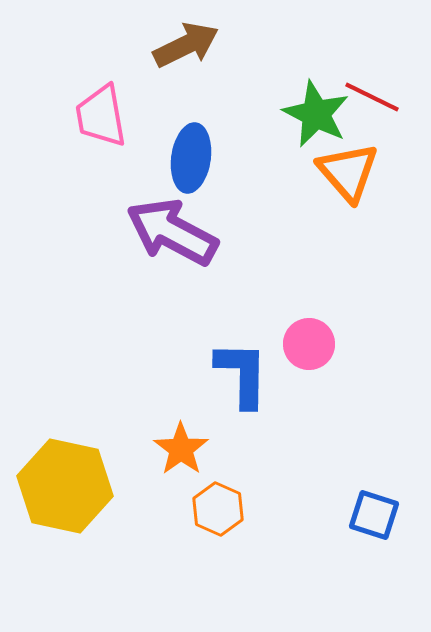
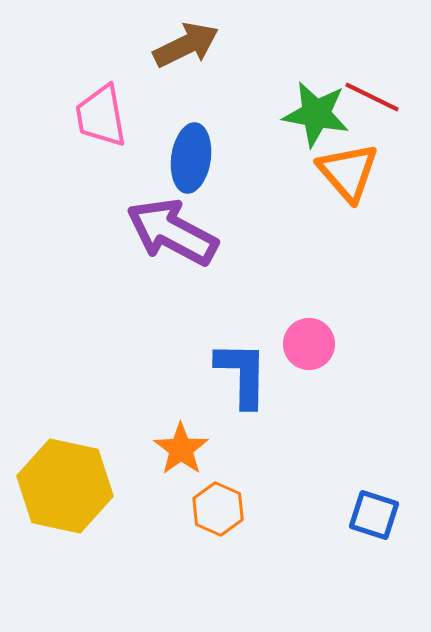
green star: rotated 16 degrees counterclockwise
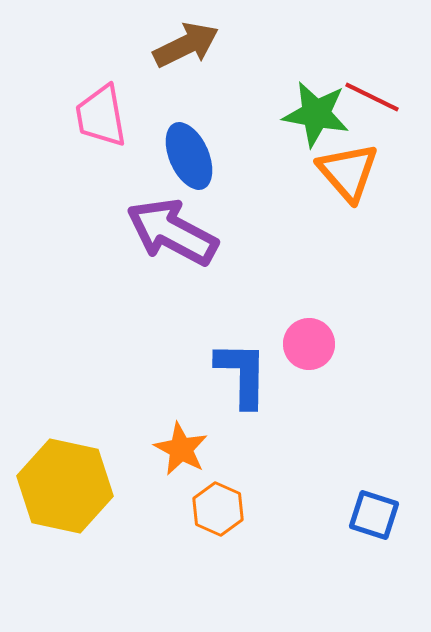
blue ellipse: moved 2 px left, 2 px up; rotated 32 degrees counterclockwise
orange star: rotated 8 degrees counterclockwise
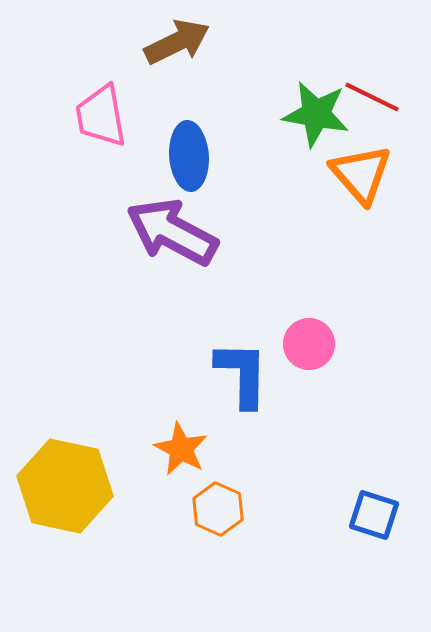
brown arrow: moved 9 px left, 3 px up
blue ellipse: rotated 20 degrees clockwise
orange triangle: moved 13 px right, 2 px down
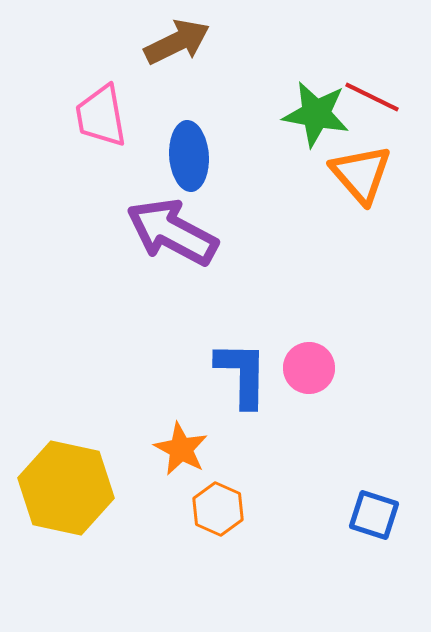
pink circle: moved 24 px down
yellow hexagon: moved 1 px right, 2 px down
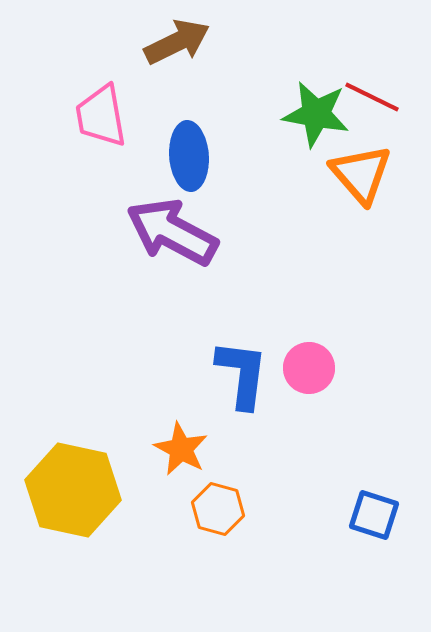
blue L-shape: rotated 6 degrees clockwise
yellow hexagon: moved 7 px right, 2 px down
orange hexagon: rotated 9 degrees counterclockwise
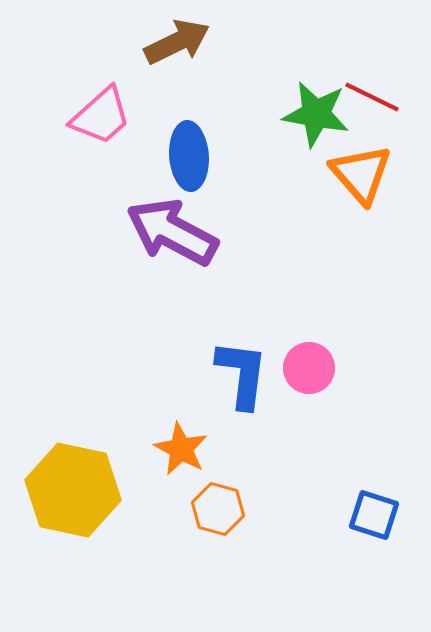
pink trapezoid: rotated 122 degrees counterclockwise
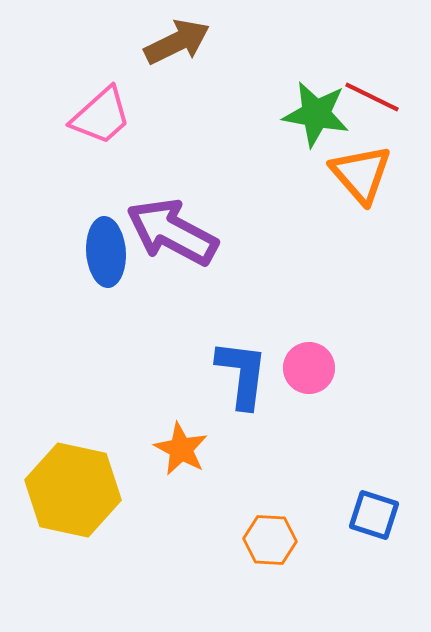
blue ellipse: moved 83 px left, 96 px down
orange hexagon: moved 52 px right, 31 px down; rotated 12 degrees counterclockwise
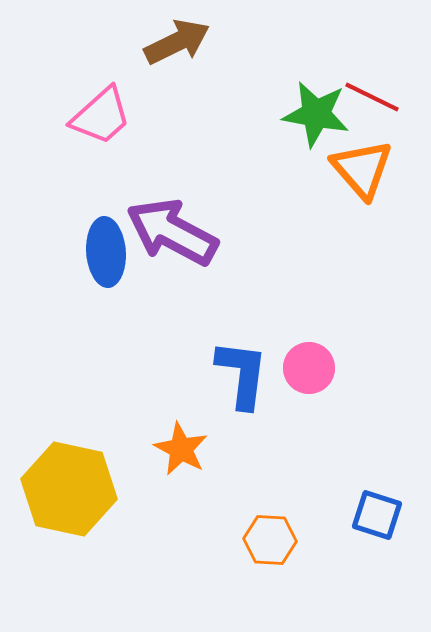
orange triangle: moved 1 px right, 5 px up
yellow hexagon: moved 4 px left, 1 px up
blue square: moved 3 px right
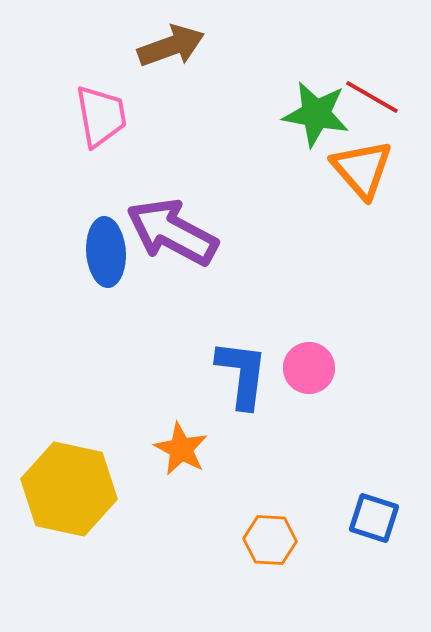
brown arrow: moved 6 px left, 4 px down; rotated 6 degrees clockwise
red line: rotated 4 degrees clockwise
pink trapezoid: rotated 58 degrees counterclockwise
blue square: moved 3 px left, 3 px down
